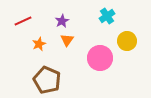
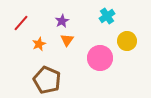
red line: moved 2 px left, 2 px down; rotated 24 degrees counterclockwise
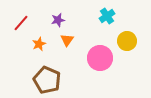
purple star: moved 4 px left, 1 px up; rotated 16 degrees clockwise
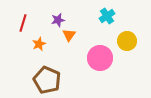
red line: moved 2 px right; rotated 24 degrees counterclockwise
orange triangle: moved 2 px right, 5 px up
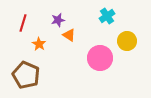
orange triangle: rotated 32 degrees counterclockwise
orange star: rotated 16 degrees counterclockwise
brown pentagon: moved 21 px left, 5 px up
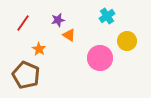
red line: rotated 18 degrees clockwise
orange star: moved 5 px down
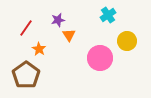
cyan cross: moved 1 px right, 1 px up
red line: moved 3 px right, 5 px down
orange triangle: rotated 24 degrees clockwise
brown pentagon: rotated 12 degrees clockwise
